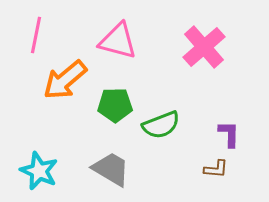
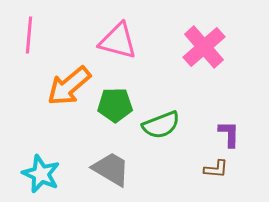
pink line: moved 7 px left; rotated 6 degrees counterclockwise
orange arrow: moved 4 px right, 6 px down
cyan star: moved 2 px right, 3 px down
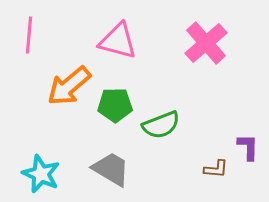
pink cross: moved 2 px right, 4 px up
purple L-shape: moved 19 px right, 13 px down
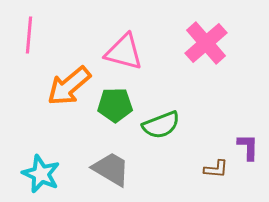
pink triangle: moved 6 px right, 11 px down
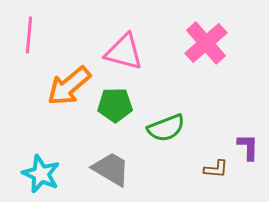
green semicircle: moved 5 px right, 3 px down
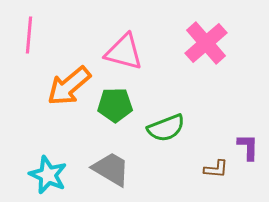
cyan star: moved 7 px right, 1 px down
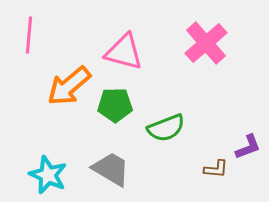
purple L-shape: rotated 68 degrees clockwise
